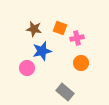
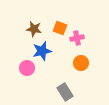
gray rectangle: rotated 18 degrees clockwise
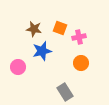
pink cross: moved 2 px right, 1 px up
pink circle: moved 9 px left, 1 px up
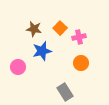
orange square: rotated 24 degrees clockwise
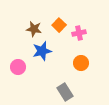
orange square: moved 1 px left, 3 px up
pink cross: moved 4 px up
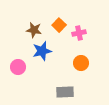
brown star: moved 1 px down
gray rectangle: rotated 60 degrees counterclockwise
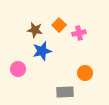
brown star: moved 1 px right
orange circle: moved 4 px right, 10 px down
pink circle: moved 2 px down
